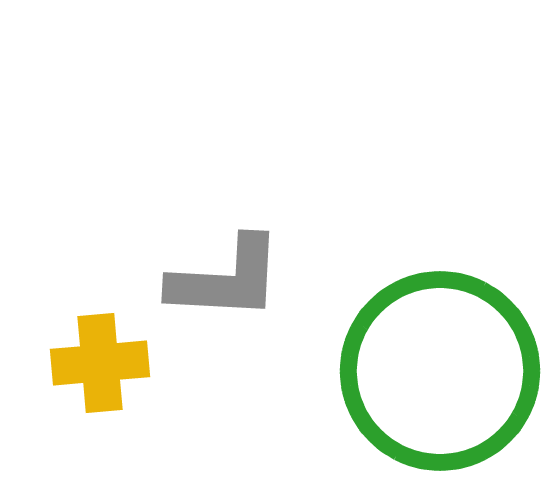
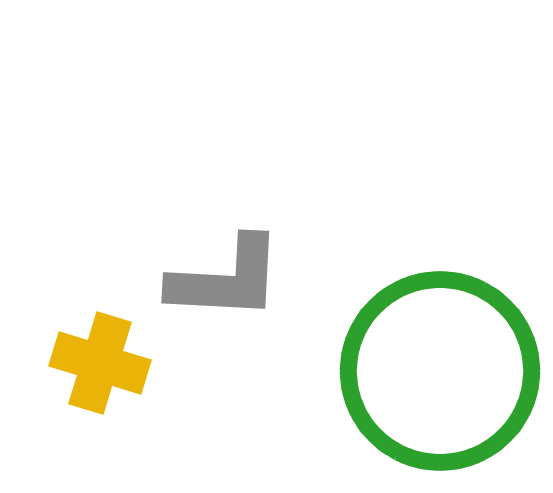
yellow cross: rotated 22 degrees clockwise
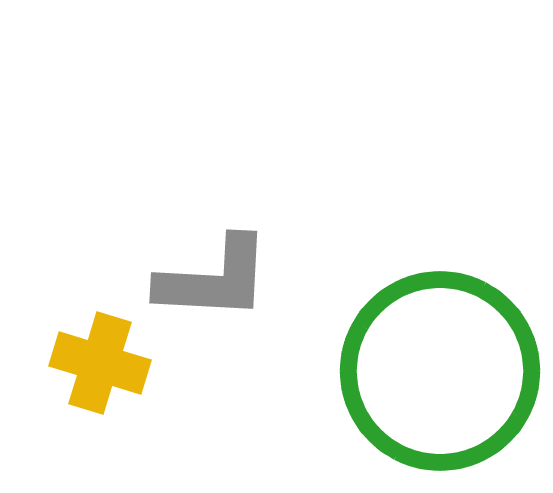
gray L-shape: moved 12 px left
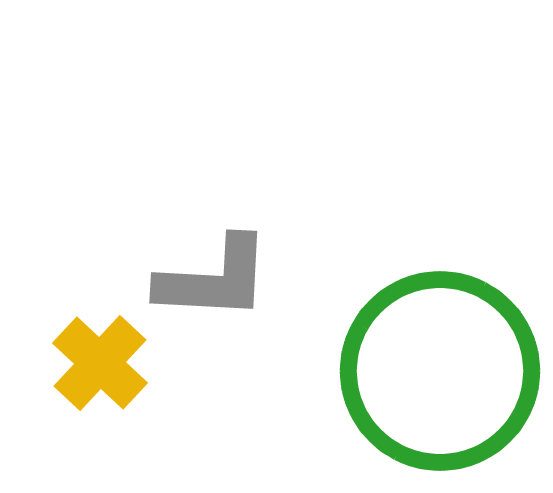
yellow cross: rotated 26 degrees clockwise
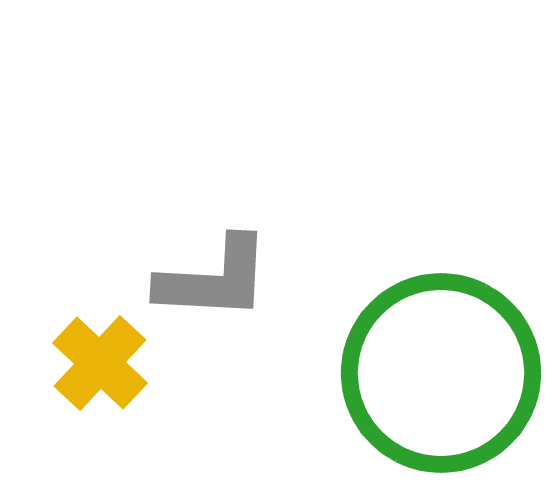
green circle: moved 1 px right, 2 px down
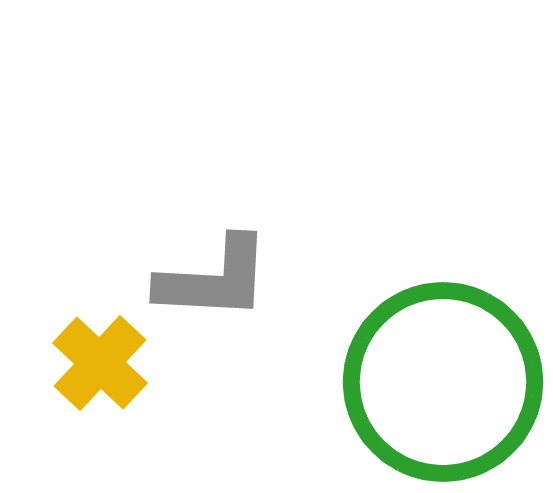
green circle: moved 2 px right, 9 px down
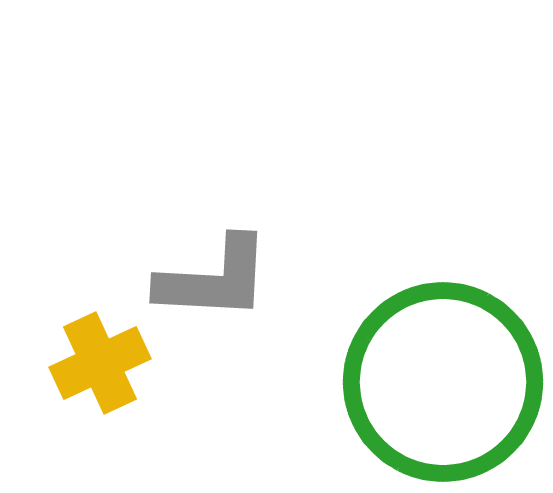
yellow cross: rotated 22 degrees clockwise
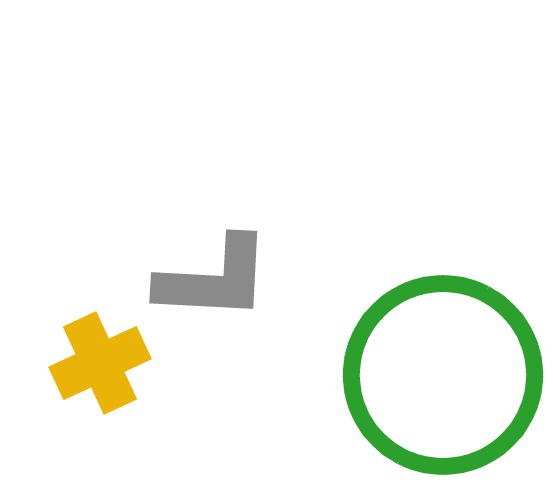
green circle: moved 7 px up
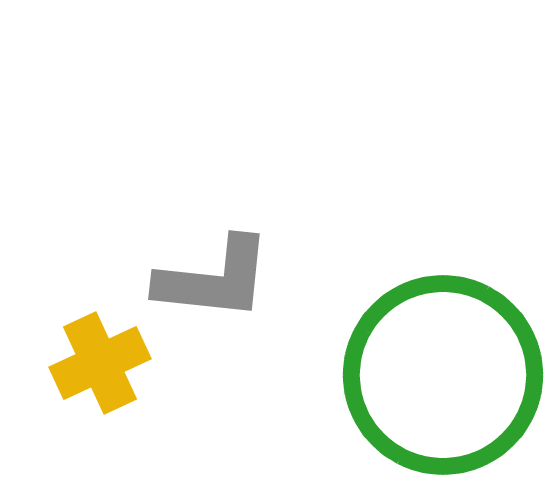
gray L-shape: rotated 3 degrees clockwise
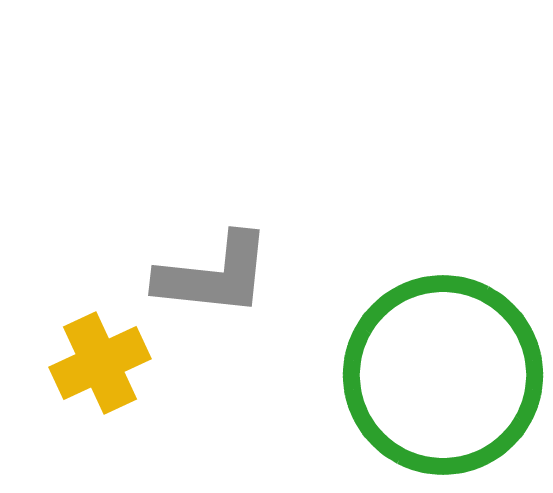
gray L-shape: moved 4 px up
